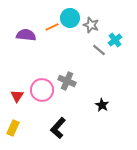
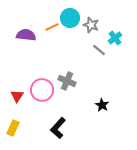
cyan cross: moved 2 px up
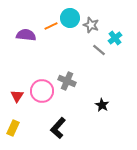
orange line: moved 1 px left, 1 px up
pink circle: moved 1 px down
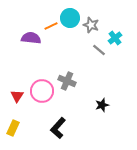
purple semicircle: moved 5 px right, 3 px down
black star: rotated 24 degrees clockwise
